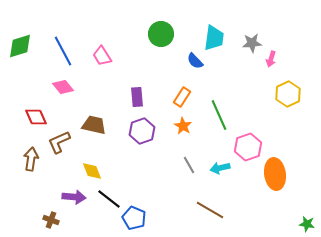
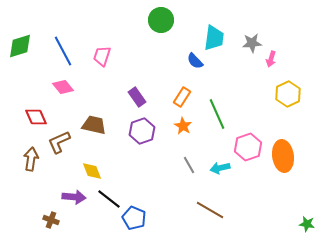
green circle: moved 14 px up
pink trapezoid: rotated 50 degrees clockwise
purple rectangle: rotated 30 degrees counterclockwise
green line: moved 2 px left, 1 px up
orange ellipse: moved 8 px right, 18 px up
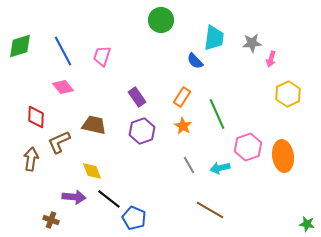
red diamond: rotated 25 degrees clockwise
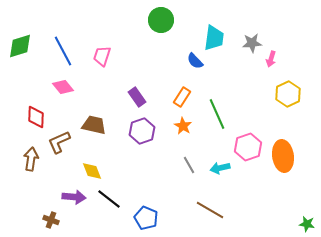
blue pentagon: moved 12 px right
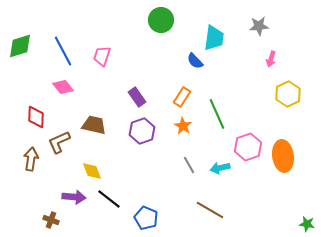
gray star: moved 7 px right, 17 px up
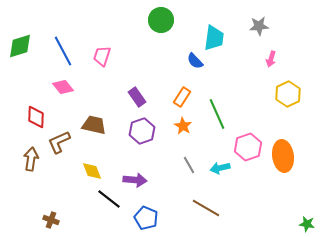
purple arrow: moved 61 px right, 17 px up
brown line: moved 4 px left, 2 px up
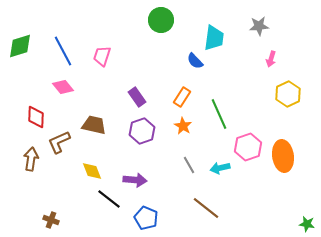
green line: moved 2 px right
brown line: rotated 8 degrees clockwise
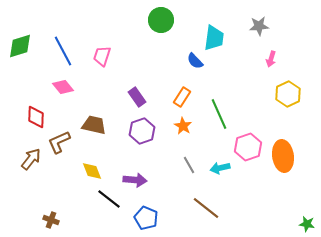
brown arrow: rotated 30 degrees clockwise
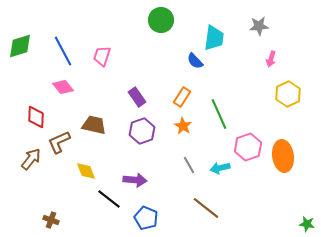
yellow diamond: moved 6 px left
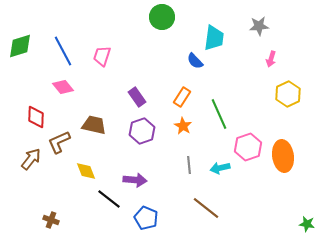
green circle: moved 1 px right, 3 px up
gray line: rotated 24 degrees clockwise
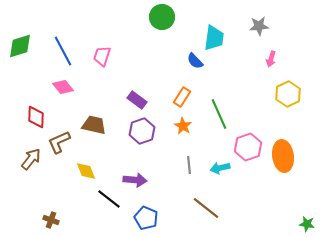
purple rectangle: moved 3 px down; rotated 18 degrees counterclockwise
